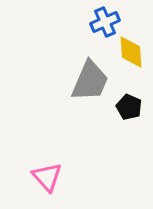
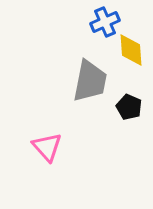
yellow diamond: moved 2 px up
gray trapezoid: rotated 12 degrees counterclockwise
pink triangle: moved 30 px up
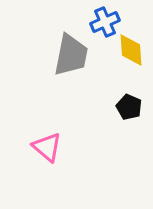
gray trapezoid: moved 19 px left, 26 px up
pink triangle: rotated 8 degrees counterclockwise
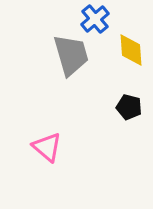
blue cross: moved 10 px left, 3 px up; rotated 16 degrees counterclockwise
gray trapezoid: rotated 27 degrees counterclockwise
black pentagon: rotated 10 degrees counterclockwise
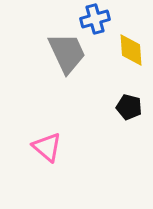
blue cross: rotated 24 degrees clockwise
gray trapezoid: moved 4 px left, 2 px up; rotated 9 degrees counterclockwise
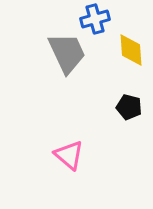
pink triangle: moved 22 px right, 8 px down
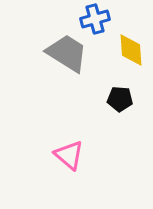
gray trapezoid: rotated 33 degrees counterclockwise
black pentagon: moved 9 px left, 8 px up; rotated 10 degrees counterclockwise
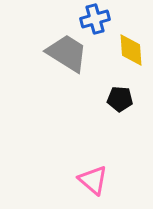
pink triangle: moved 24 px right, 25 px down
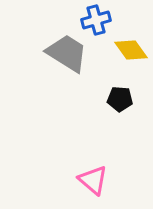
blue cross: moved 1 px right, 1 px down
yellow diamond: rotated 32 degrees counterclockwise
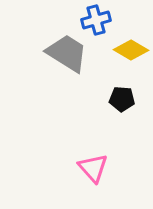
yellow diamond: rotated 24 degrees counterclockwise
black pentagon: moved 2 px right
pink triangle: moved 12 px up; rotated 8 degrees clockwise
